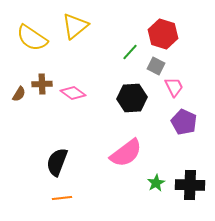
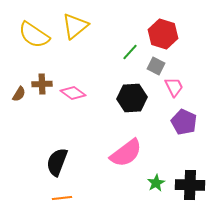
yellow semicircle: moved 2 px right, 3 px up
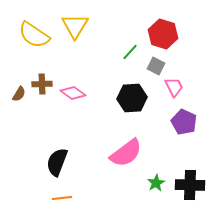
yellow triangle: rotated 20 degrees counterclockwise
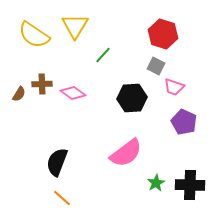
green line: moved 27 px left, 3 px down
pink trapezoid: rotated 135 degrees clockwise
orange line: rotated 48 degrees clockwise
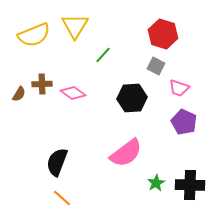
yellow semicircle: rotated 56 degrees counterclockwise
pink trapezoid: moved 5 px right, 1 px down
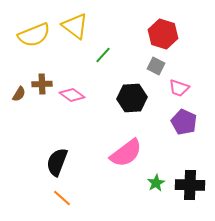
yellow triangle: rotated 24 degrees counterclockwise
pink diamond: moved 1 px left, 2 px down
